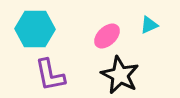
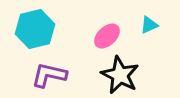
cyan hexagon: rotated 15 degrees counterclockwise
purple L-shape: moved 1 px left; rotated 114 degrees clockwise
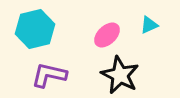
pink ellipse: moved 1 px up
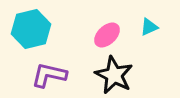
cyan triangle: moved 2 px down
cyan hexagon: moved 4 px left
black star: moved 6 px left
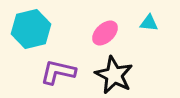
cyan triangle: moved 4 px up; rotated 30 degrees clockwise
pink ellipse: moved 2 px left, 2 px up
purple L-shape: moved 9 px right, 3 px up
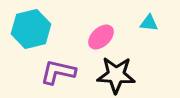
pink ellipse: moved 4 px left, 4 px down
black star: moved 2 px right; rotated 24 degrees counterclockwise
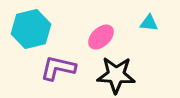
purple L-shape: moved 4 px up
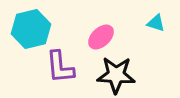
cyan triangle: moved 7 px right; rotated 12 degrees clockwise
purple L-shape: moved 2 px right, 1 px up; rotated 108 degrees counterclockwise
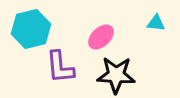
cyan triangle: rotated 12 degrees counterclockwise
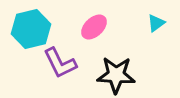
cyan triangle: rotated 42 degrees counterclockwise
pink ellipse: moved 7 px left, 10 px up
purple L-shape: moved 4 px up; rotated 21 degrees counterclockwise
